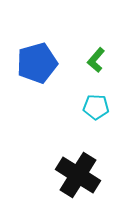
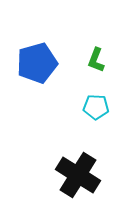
green L-shape: rotated 20 degrees counterclockwise
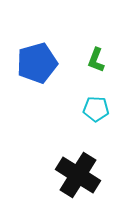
cyan pentagon: moved 2 px down
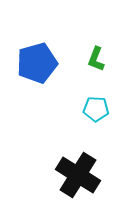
green L-shape: moved 1 px up
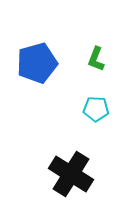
black cross: moved 7 px left, 1 px up
